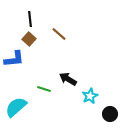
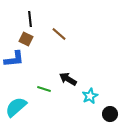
brown square: moved 3 px left; rotated 16 degrees counterclockwise
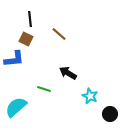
black arrow: moved 6 px up
cyan star: rotated 21 degrees counterclockwise
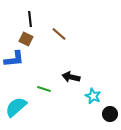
black arrow: moved 3 px right, 4 px down; rotated 18 degrees counterclockwise
cyan star: moved 3 px right
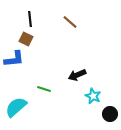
brown line: moved 11 px right, 12 px up
black arrow: moved 6 px right, 2 px up; rotated 36 degrees counterclockwise
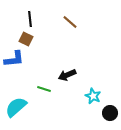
black arrow: moved 10 px left
black circle: moved 1 px up
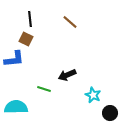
cyan star: moved 1 px up
cyan semicircle: rotated 40 degrees clockwise
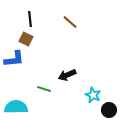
black circle: moved 1 px left, 3 px up
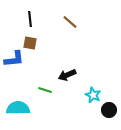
brown square: moved 4 px right, 4 px down; rotated 16 degrees counterclockwise
green line: moved 1 px right, 1 px down
cyan semicircle: moved 2 px right, 1 px down
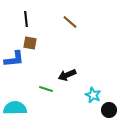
black line: moved 4 px left
green line: moved 1 px right, 1 px up
cyan semicircle: moved 3 px left
